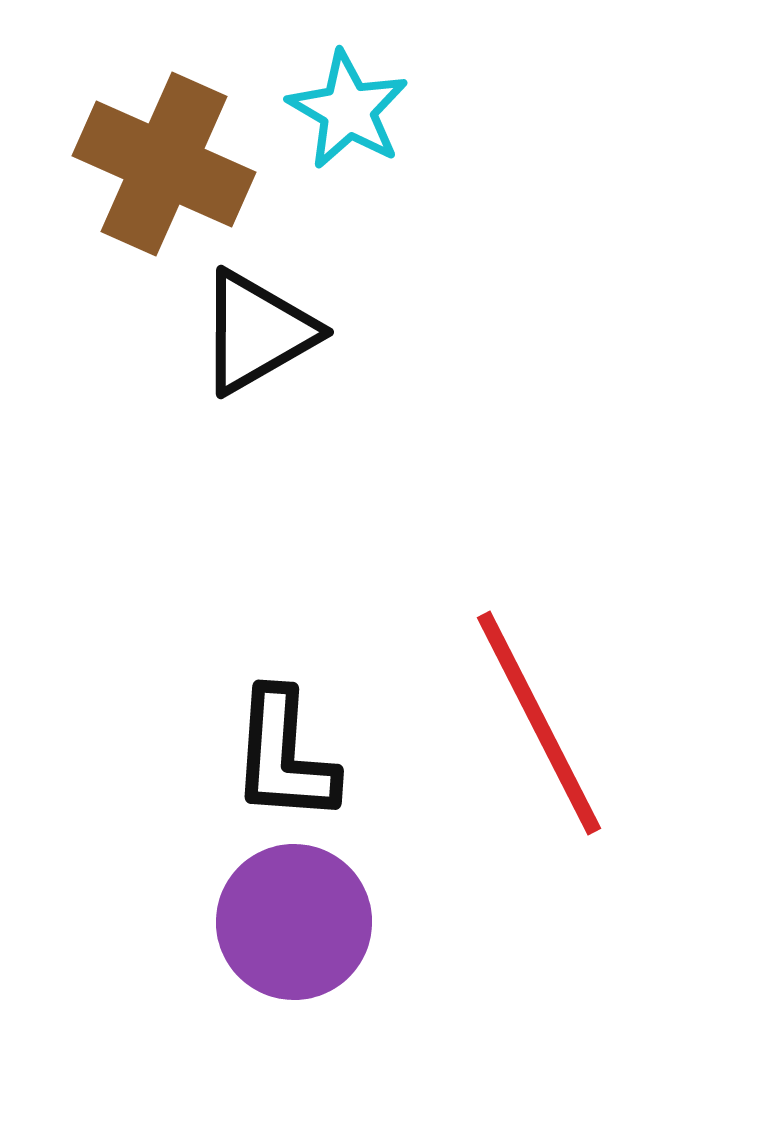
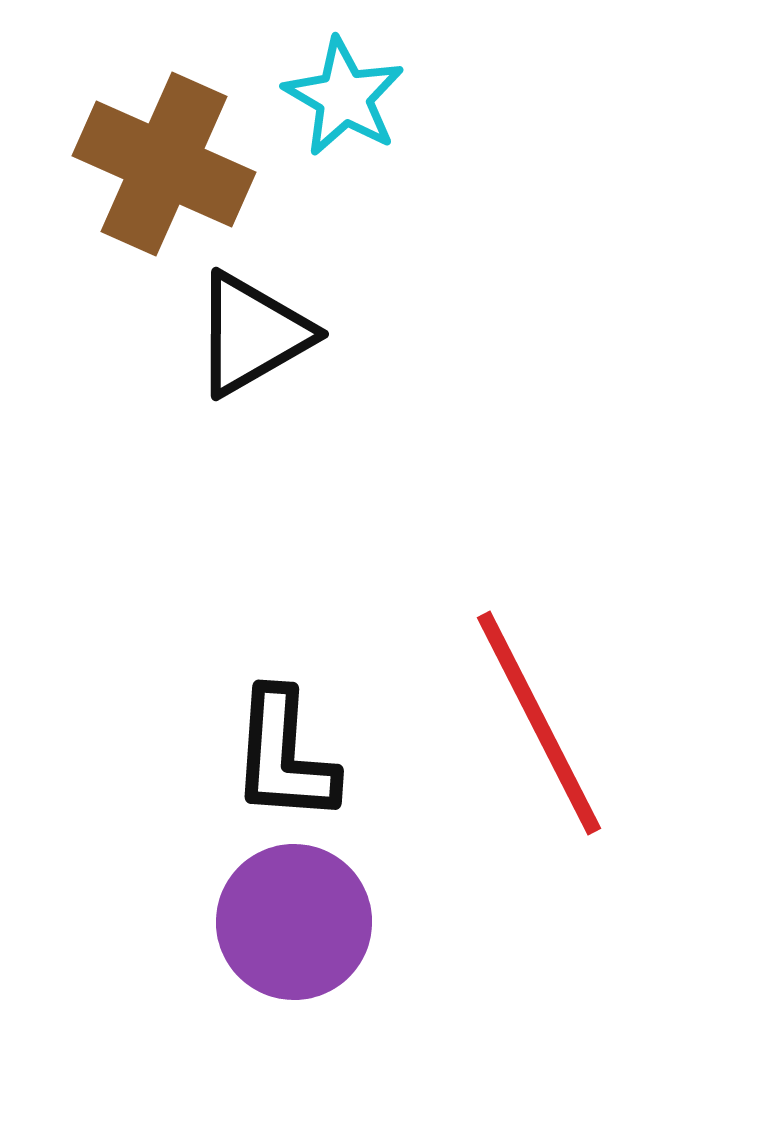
cyan star: moved 4 px left, 13 px up
black triangle: moved 5 px left, 2 px down
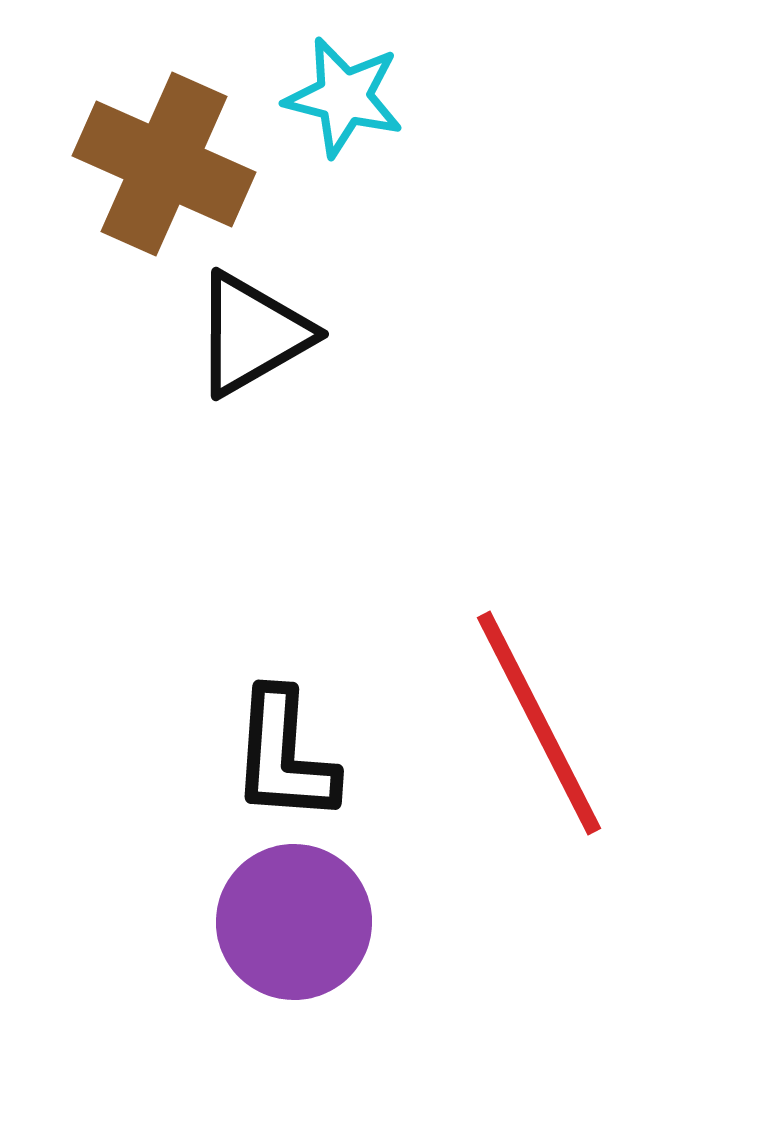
cyan star: rotated 16 degrees counterclockwise
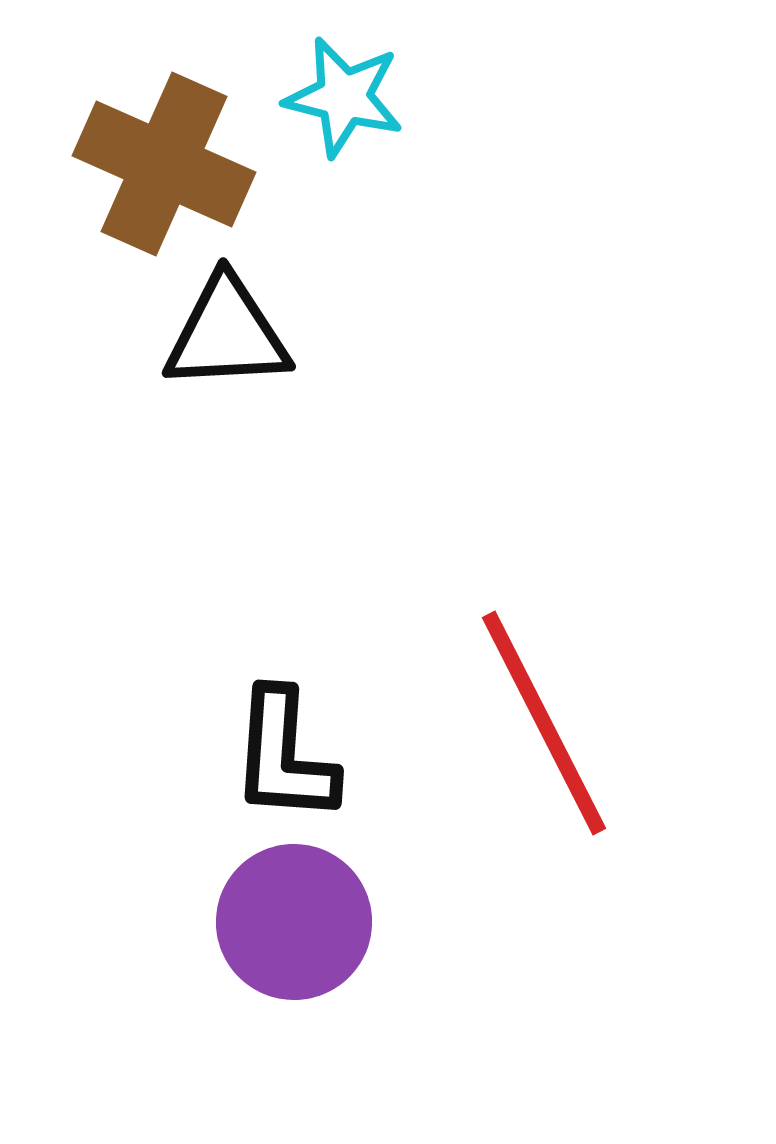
black triangle: moved 25 px left; rotated 27 degrees clockwise
red line: moved 5 px right
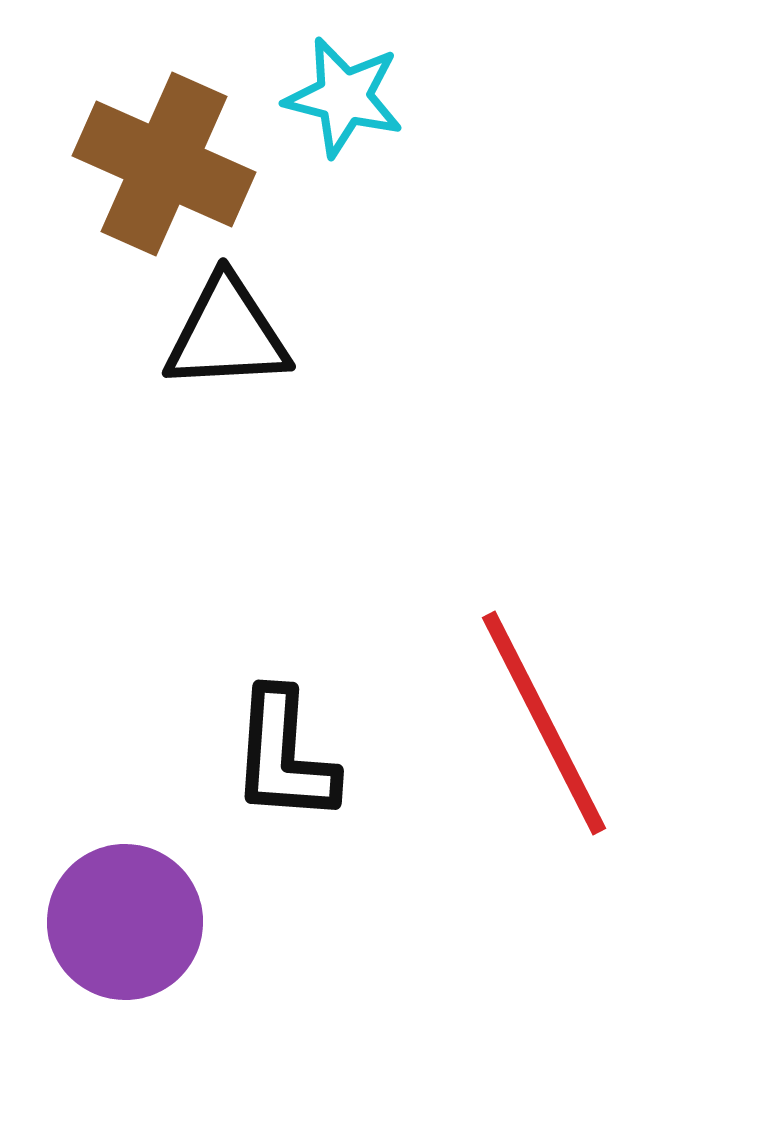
purple circle: moved 169 px left
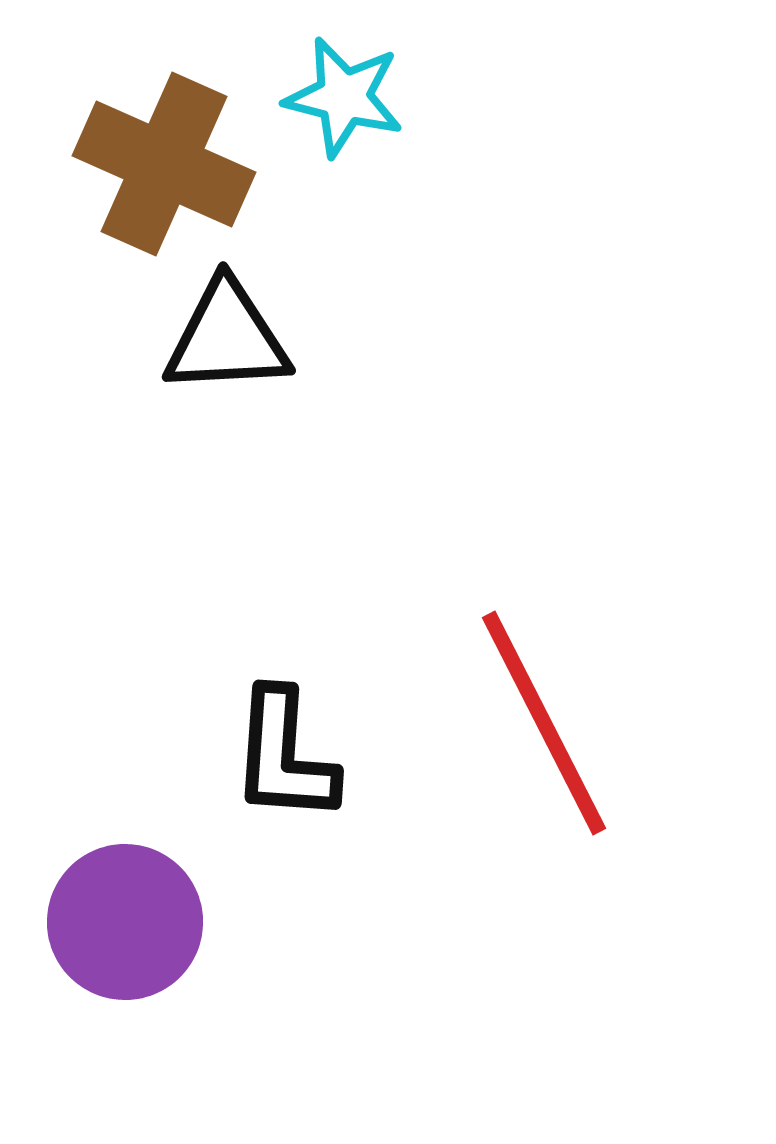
black triangle: moved 4 px down
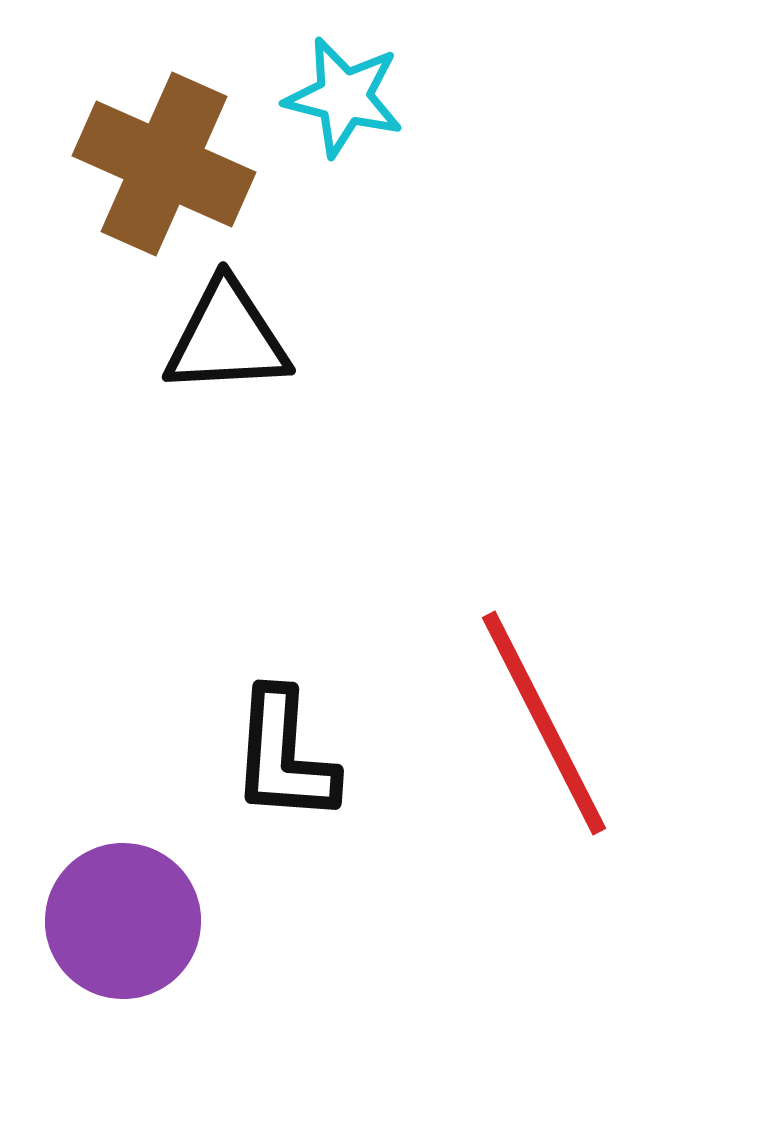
purple circle: moved 2 px left, 1 px up
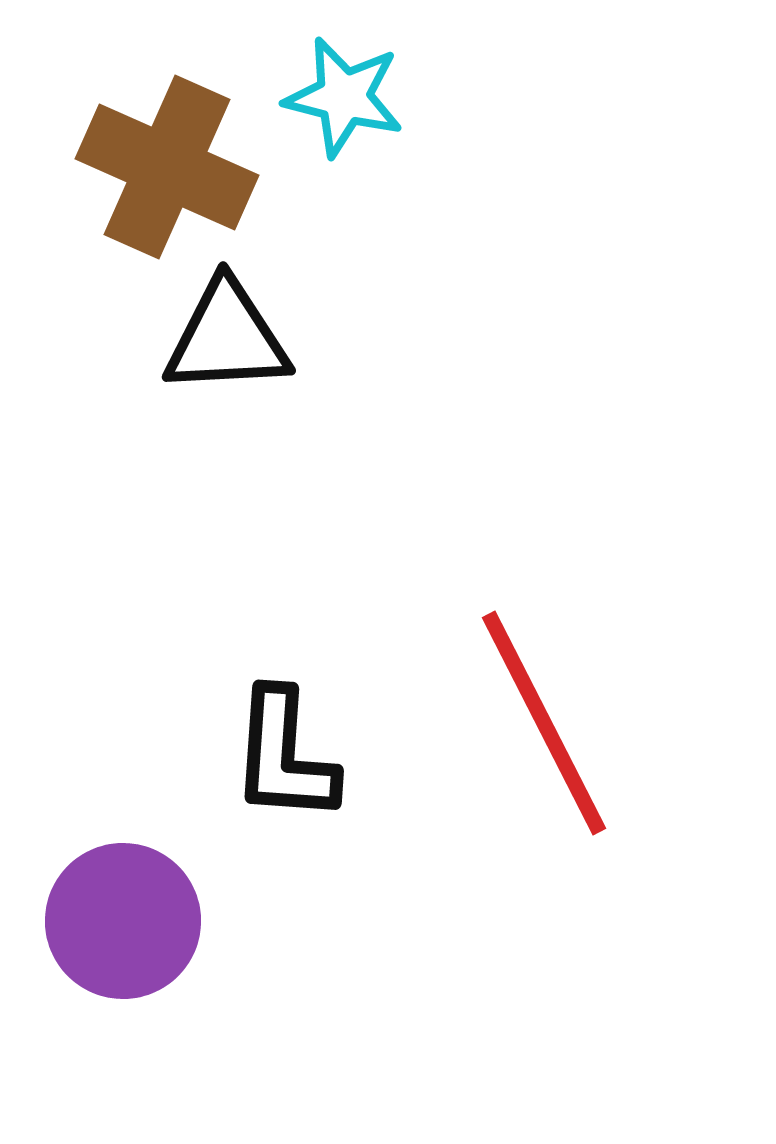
brown cross: moved 3 px right, 3 px down
